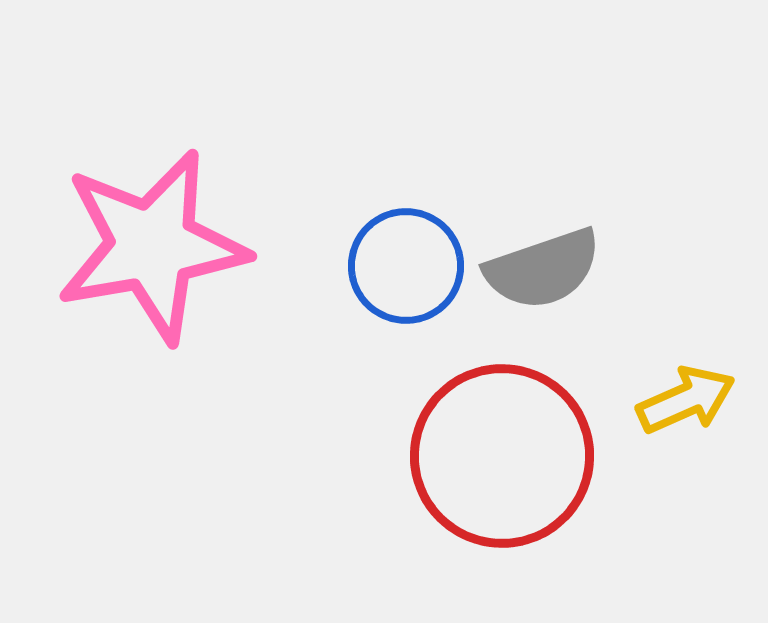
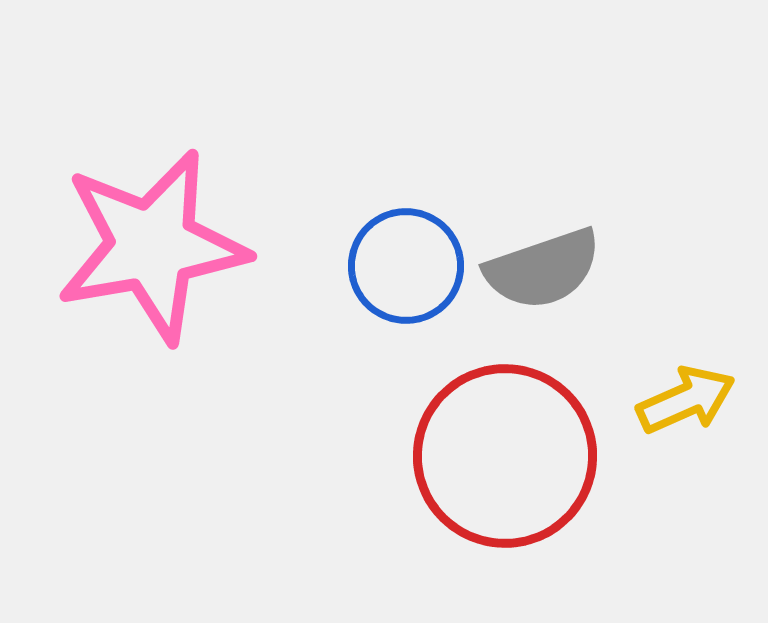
red circle: moved 3 px right
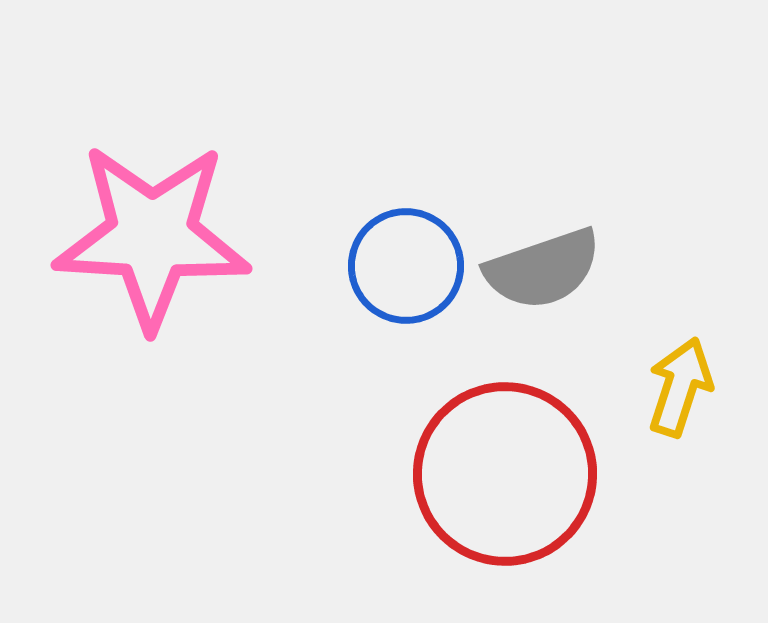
pink star: moved 10 px up; rotated 13 degrees clockwise
yellow arrow: moved 6 px left, 13 px up; rotated 48 degrees counterclockwise
red circle: moved 18 px down
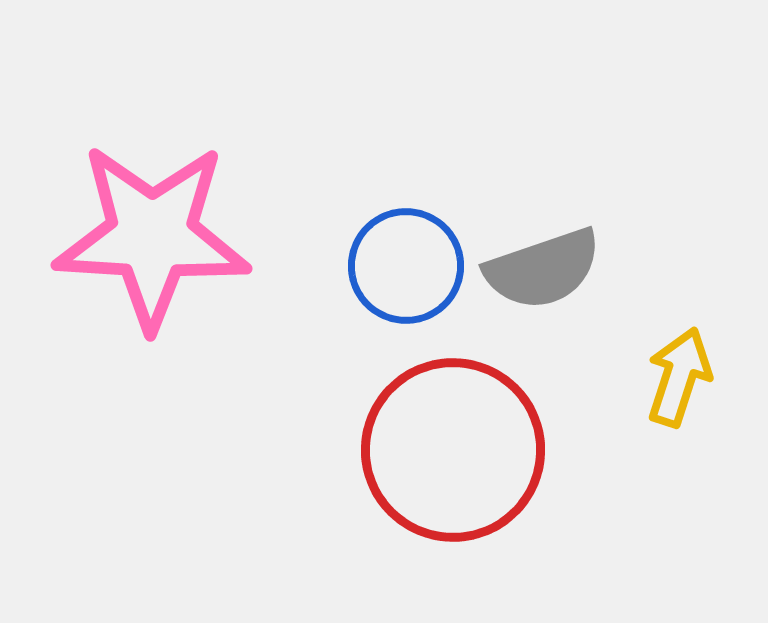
yellow arrow: moved 1 px left, 10 px up
red circle: moved 52 px left, 24 px up
